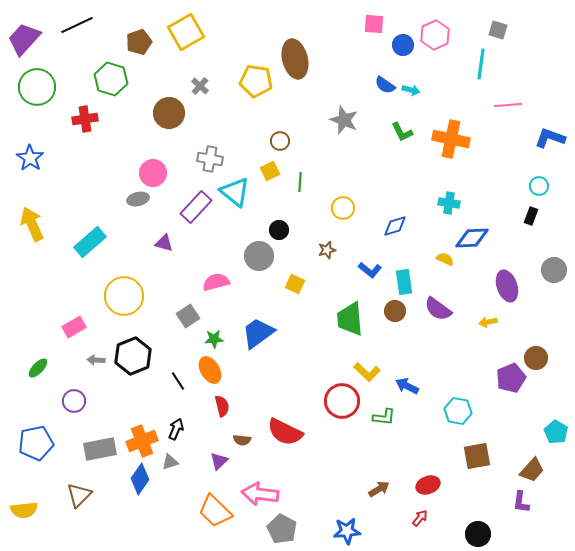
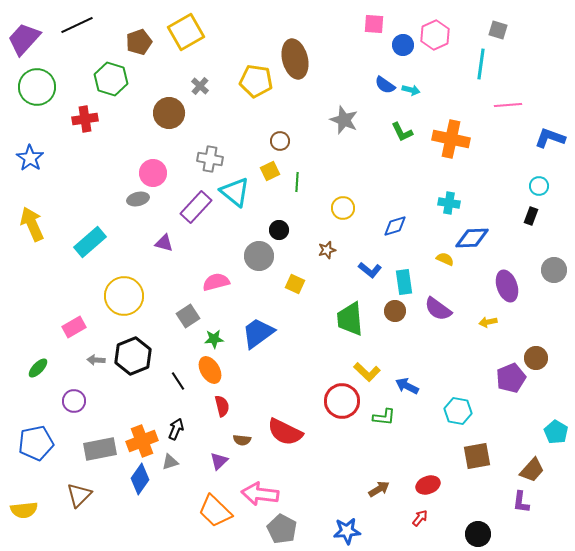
green line at (300, 182): moved 3 px left
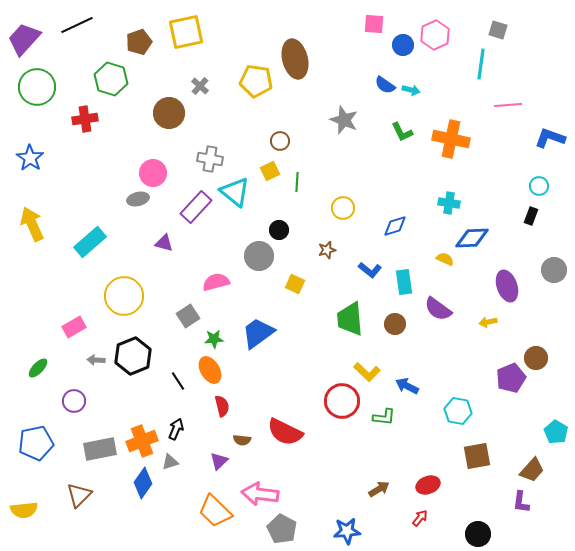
yellow square at (186, 32): rotated 18 degrees clockwise
brown circle at (395, 311): moved 13 px down
blue diamond at (140, 479): moved 3 px right, 4 px down
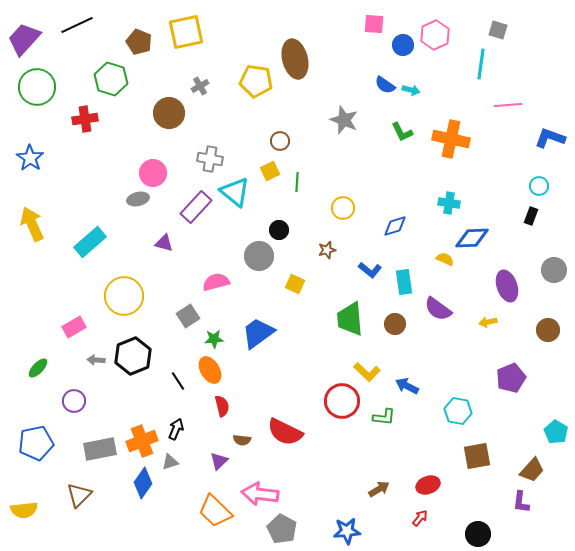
brown pentagon at (139, 42): rotated 30 degrees counterclockwise
gray cross at (200, 86): rotated 18 degrees clockwise
brown circle at (536, 358): moved 12 px right, 28 px up
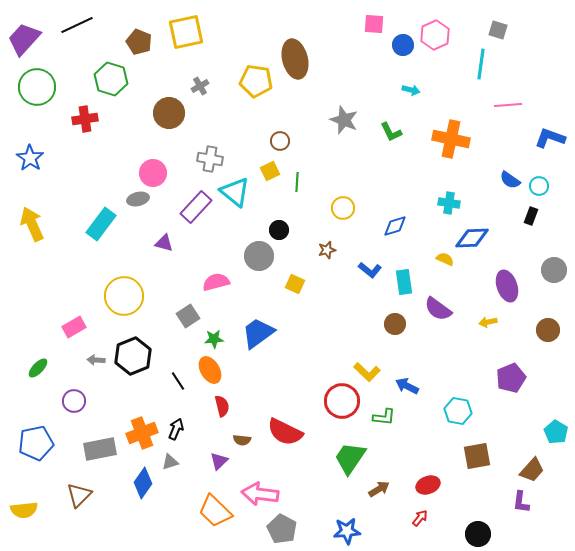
blue semicircle at (385, 85): moved 125 px right, 95 px down
green L-shape at (402, 132): moved 11 px left
cyan rectangle at (90, 242): moved 11 px right, 18 px up; rotated 12 degrees counterclockwise
green trapezoid at (350, 319): moved 139 px down; rotated 39 degrees clockwise
orange cross at (142, 441): moved 8 px up
